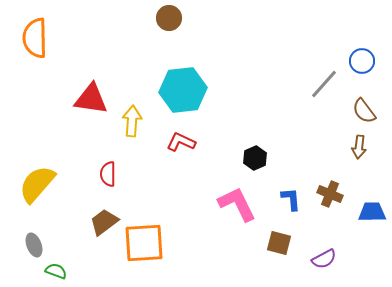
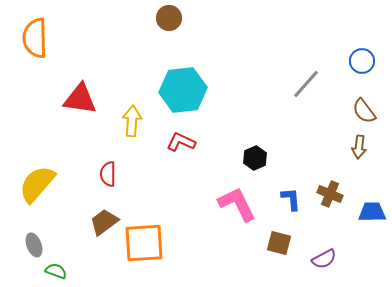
gray line: moved 18 px left
red triangle: moved 11 px left
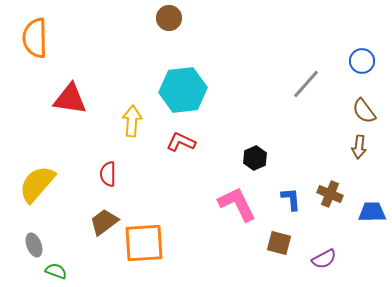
red triangle: moved 10 px left
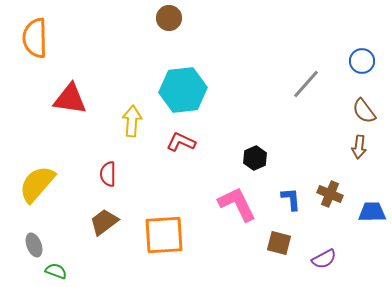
orange square: moved 20 px right, 8 px up
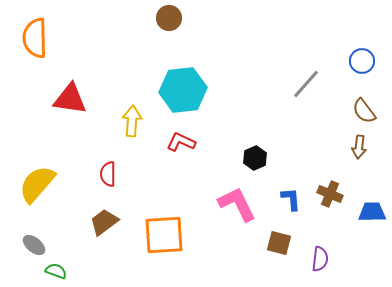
gray ellipse: rotated 30 degrees counterclockwise
purple semicircle: moved 4 px left; rotated 55 degrees counterclockwise
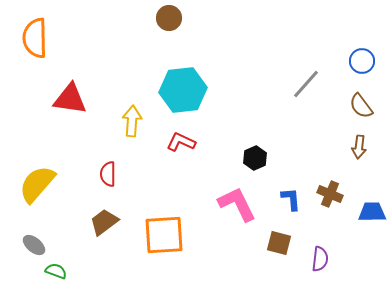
brown semicircle: moved 3 px left, 5 px up
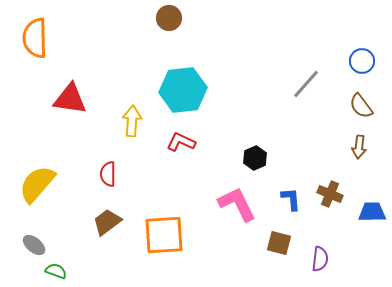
brown trapezoid: moved 3 px right
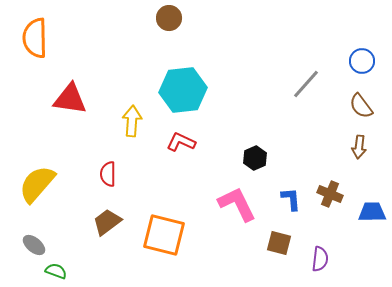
orange square: rotated 18 degrees clockwise
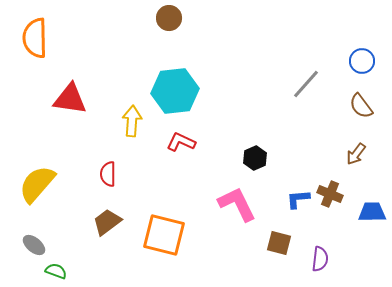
cyan hexagon: moved 8 px left, 1 px down
brown arrow: moved 3 px left, 7 px down; rotated 30 degrees clockwise
blue L-shape: moved 7 px right; rotated 90 degrees counterclockwise
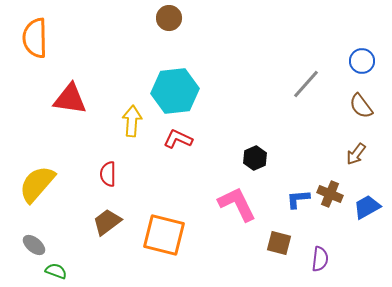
red L-shape: moved 3 px left, 3 px up
blue trapezoid: moved 5 px left, 5 px up; rotated 28 degrees counterclockwise
